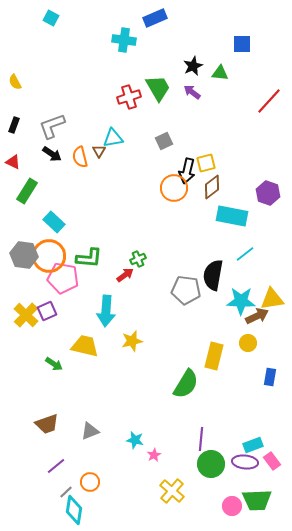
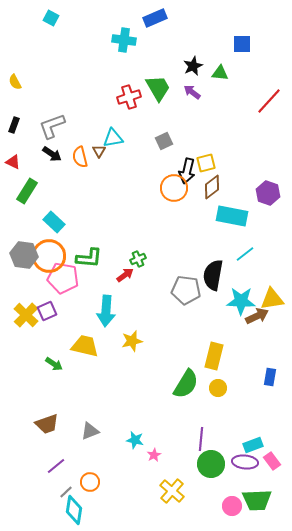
yellow circle at (248, 343): moved 30 px left, 45 px down
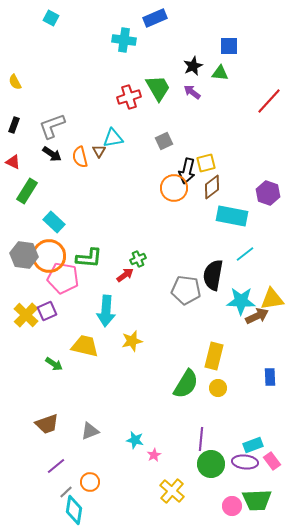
blue square at (242, 44): moved 13 px left, 2 px down
blue rectangle at (270, 377): rotated 12 degrees counterclockwise
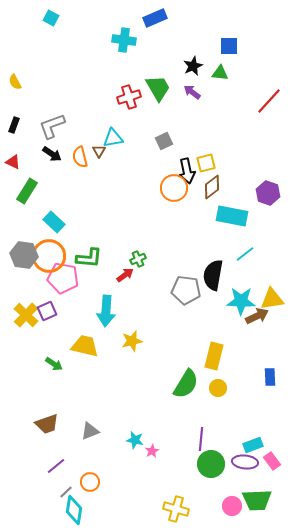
black arrow at (187, 171): rotated 25 degrees counterclockwise
pink star at (154, 455): moved 2 px left, 4 px up
yellow cross at (172, 491): moved 4 px right, 18 px down; rotated 25 degrees counterclockwise
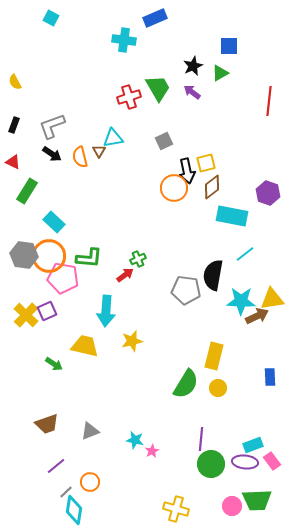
green triangle at (220, 73): rotated 36 degrees counterclockwise
red line at (269, 101): rotated 36 degrees counterclockwise
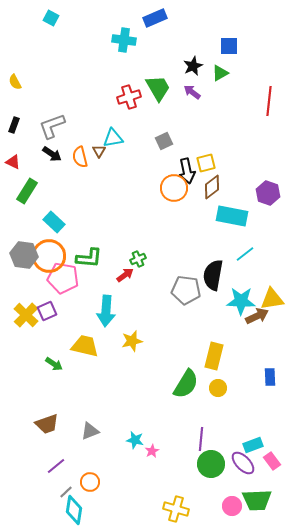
purple ellipse at (245, 462): moved 2 px left, 1 px down; rotated 40 degrees clockwise
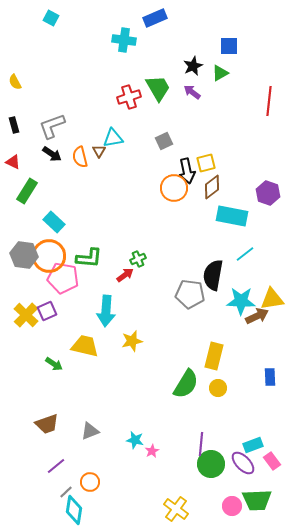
black rectangle at (14, 125): rotated 35 degrees counterclockwise
gray pentagon at (186, 290): moved 4 px right, 4 px down
purple line at (201, 439): moved 5 px down
yellow cross at (176, 509): rotated 20 degrees clockwise
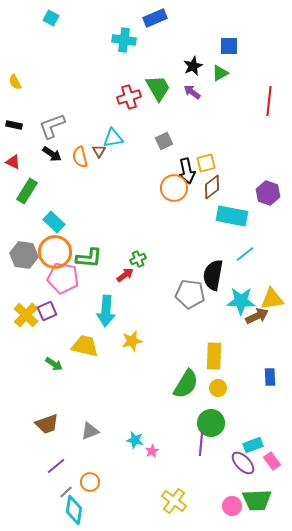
black rectangle at (14, 125): rotated 63 degrees counterclockwise
orange circle at (49, 256): moved 6 px right, 4 px up
yellow rectangle at (214, 356): rotated 12 degrees counterclockwise
green circle at (211, 464): moved 41 px up
yellow cross at (176, 509): moved 2 px left, 8 px up
